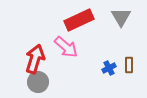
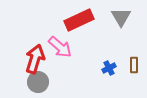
pink arrow: moved 6 px left
brown rectangle: moved 5 px right
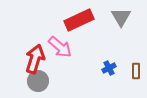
brown rectangle: moved 2 px right, 6 px down
gray circle: moved 1 px up
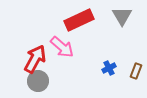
gray triangle: moved 1 px right, 1 px up
pink arrow: moved 2 px right
red arrow: rotated 12 degrees clockwise
brown rectangle: rotated 21 degrees clockwise
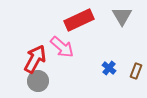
blue cross: rotated 24 degrees counterclockwise
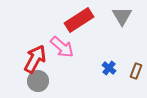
red rectangle: rotated 8 degrees counterclockwise
